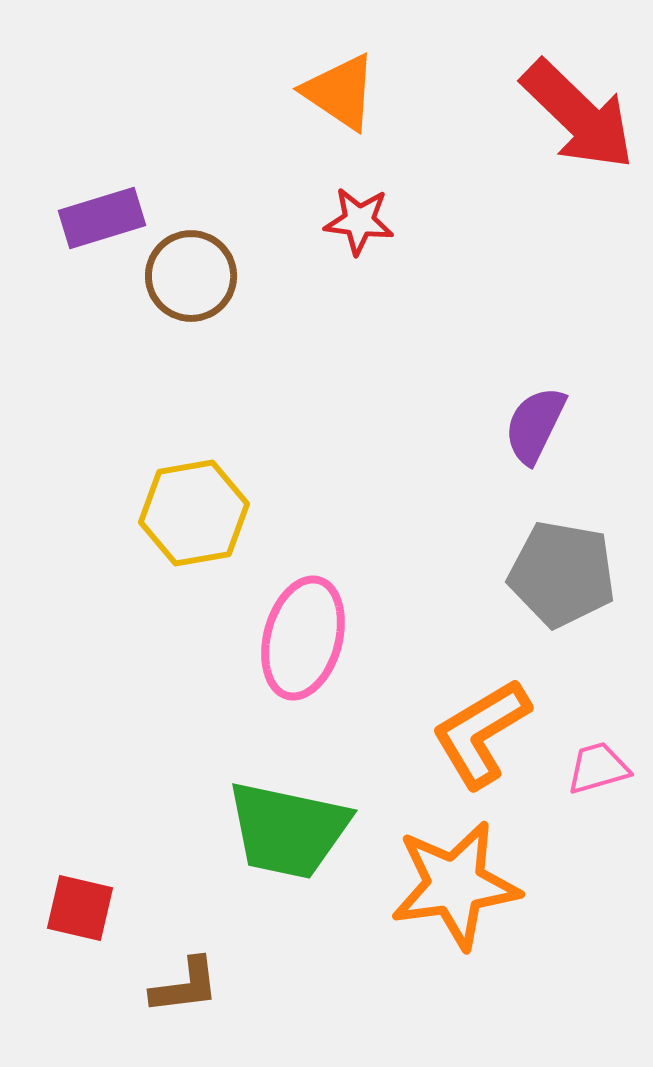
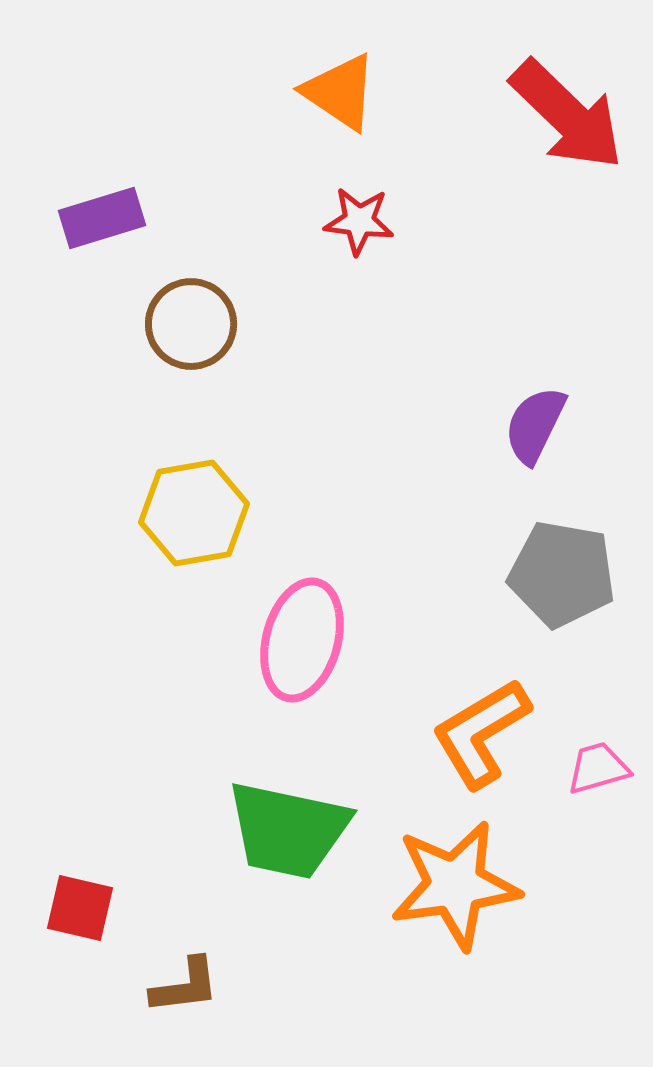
red arrow: moved 11 px left
brown circle: moved 48 px down
pink ellipse: moved 1 px left, 2 px down
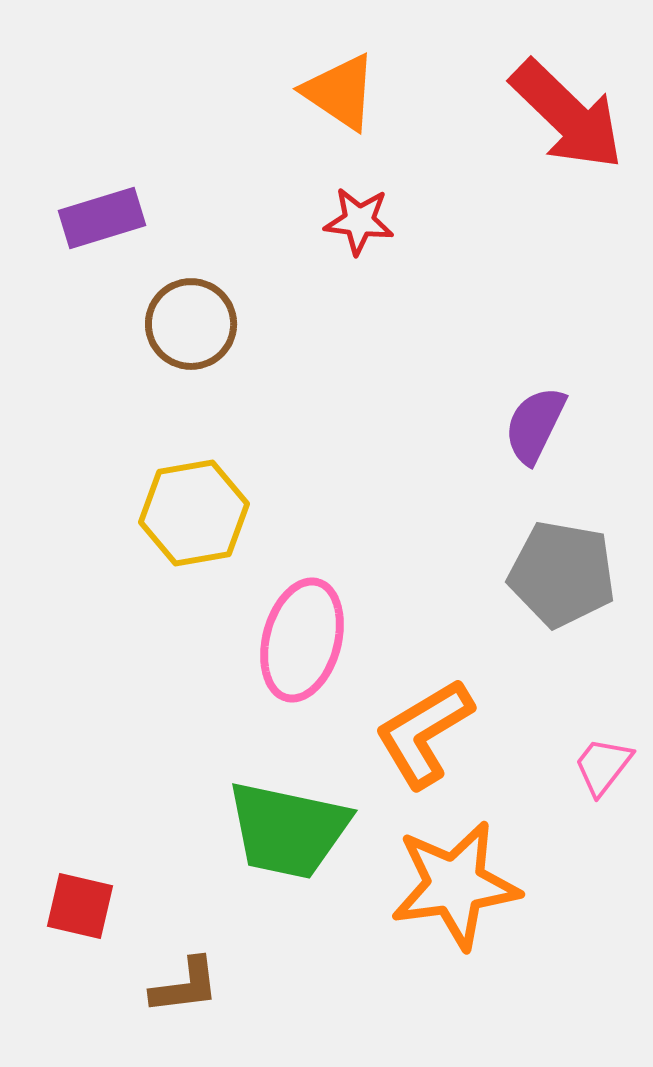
orange L-shape: moved 57 px left
pink trapezoid: moved 5 px right, 2 px up; rotated 36 degrees counterclockwise
red square: moved 2 px up
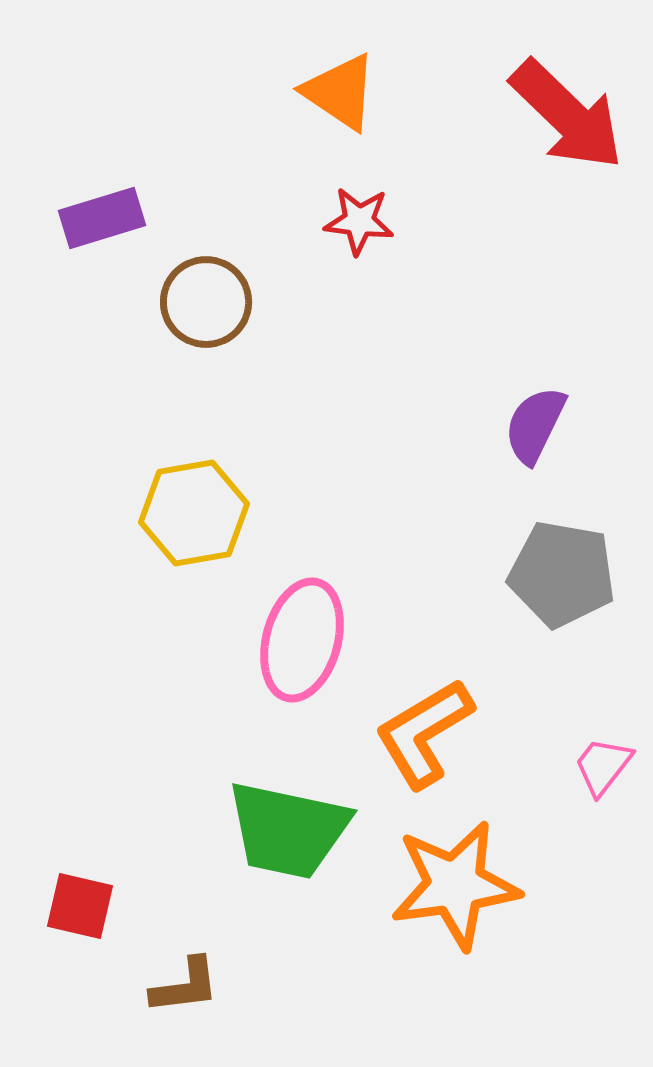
brown circle: moved 15 px right, 22 px up
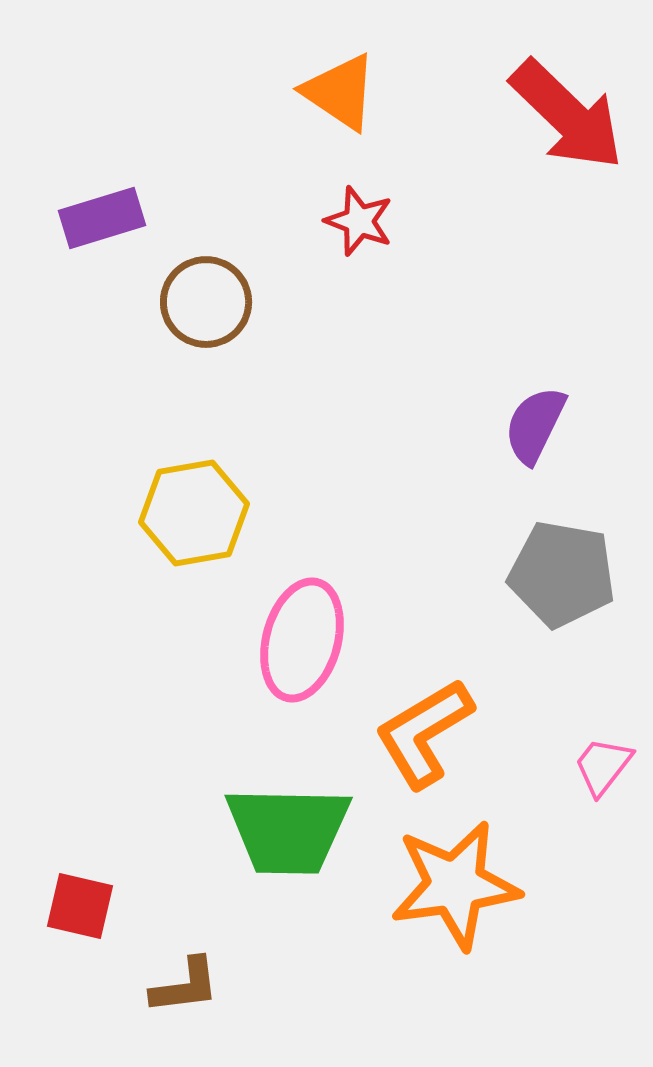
red star: rotated 14 degrees clockwise
green trapezoid: rotated 11 degrees counterclockwise
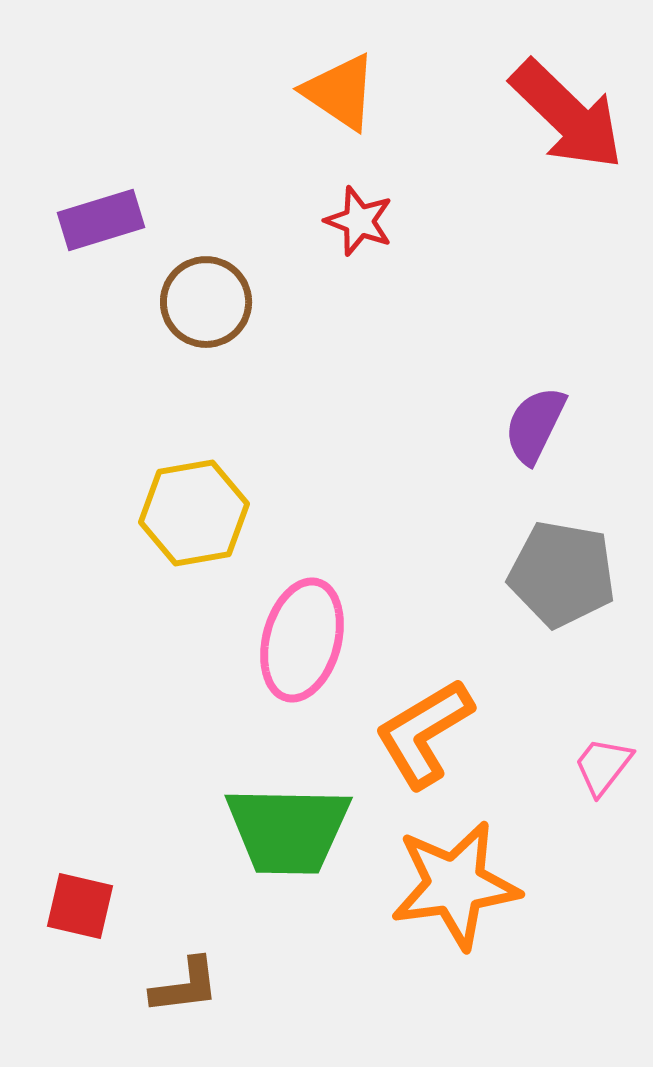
purple rectangle: moved 1 px left, 2 px down
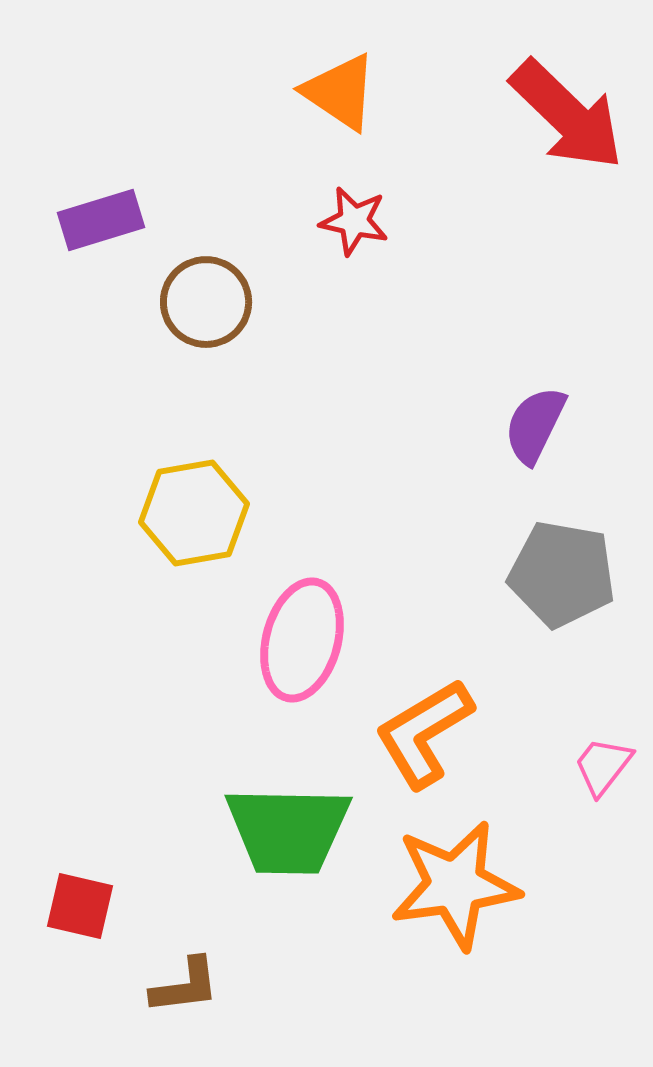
red star: moved 5 px left; rotated 8 degrees counterclockwise
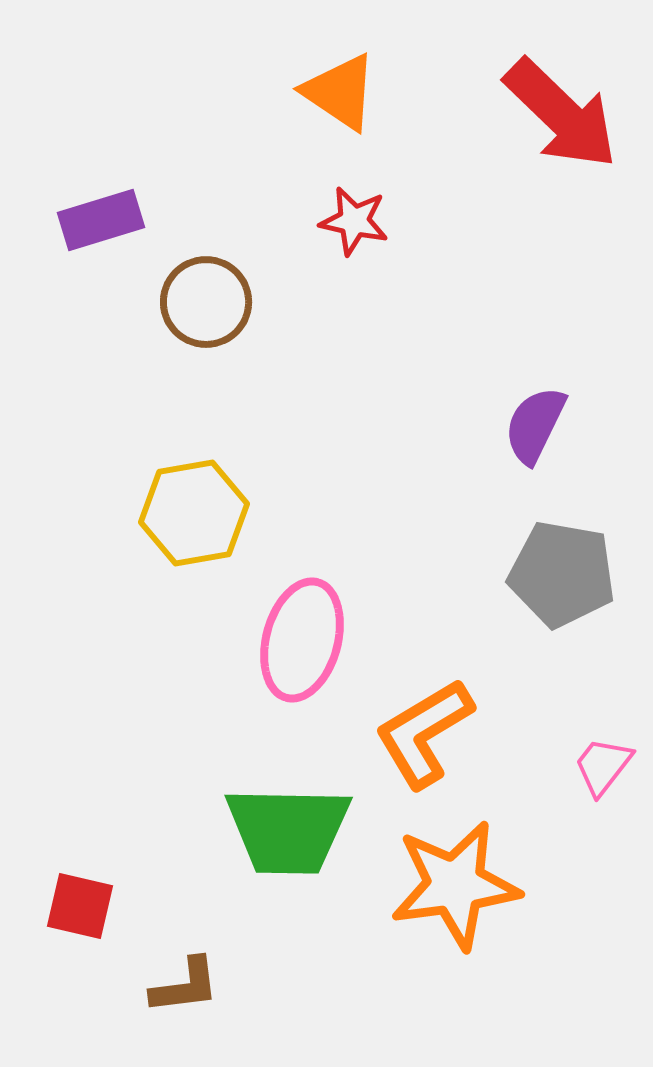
red arrow: moved 6 px left, 1 px up
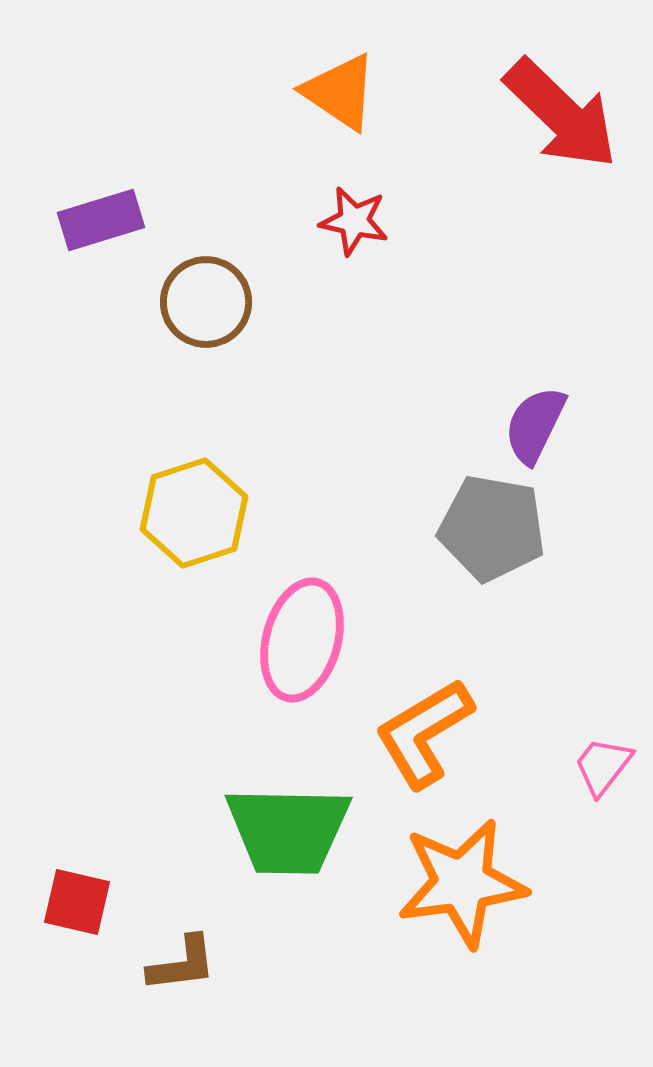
yellow hexagon: rotated 8 degrees counterclockwise
gray pentagon: moved 70 px left, 46 px up
orange star: moved 7 px right, 2 px up
red square: moved 3 px left, 4 px up
brown L-shape: moved 3 px left, 22 px up
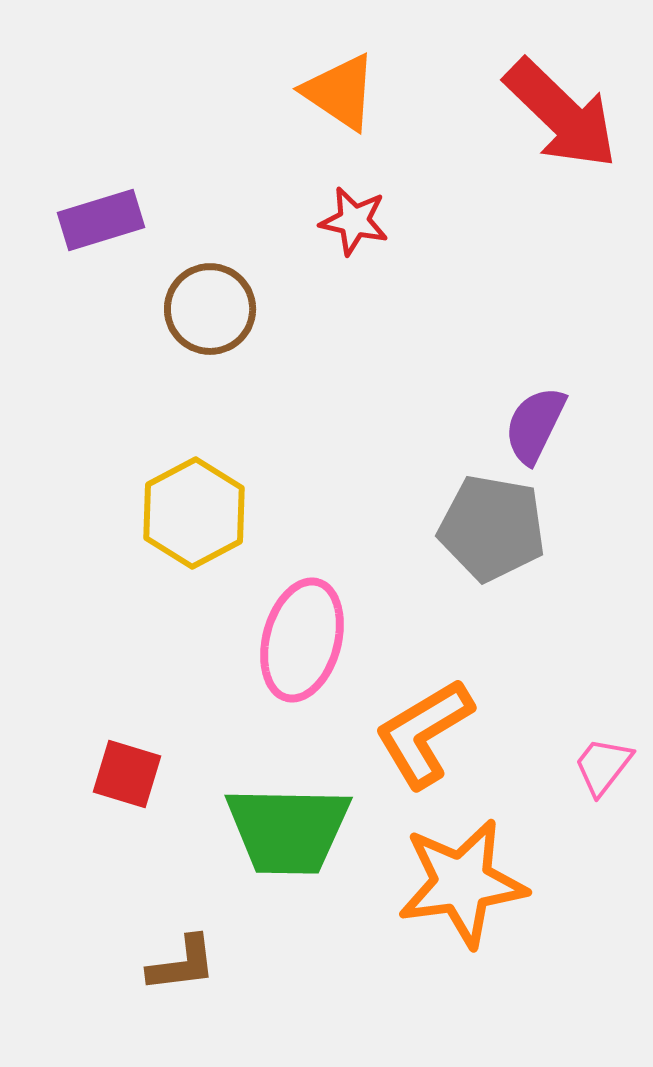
brown circle: moved 4 px right, 7 px down
yellow hexagon: rotated 10 degrees counterclockwise
red square: moved 50 px right, 128 px up; rotated 4 degrees clockwise
